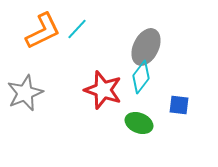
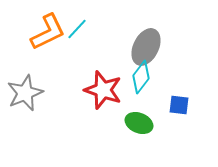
orange L-shape: moved 5 px right, 1 px down
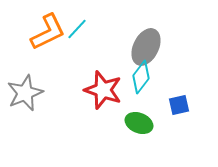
blue square: rotated 20 degrees counterclockwise
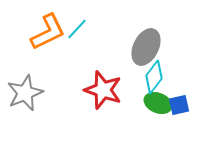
cyan diamond: moved 13 px right
green ellipse: moved 19 px right, 20 px up
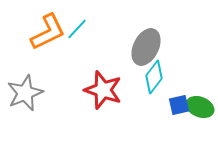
green ellipse: moved 42 px right, 4 px down
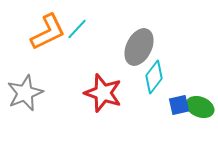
gray ellipse: moved 7 px left
red star: moved 3 px down
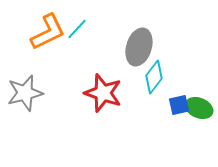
gray ellipse: rotated 9 degrees counterclockwise
gray star: rotated 9 degrees clockwise
green ellipse: moved 1 px left, 1 px down
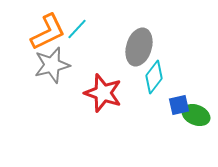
gray star: moved 27 px right, 28 px up
green ellipse: moved 3 px left, 7 px down
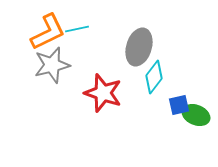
cyan line: rotated 35 degrees clockwise
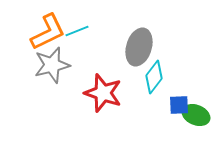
cyan line: moved 2 px down; rotated 10 degrees counterclockwise
blue square: rotated 10 degrees clockwise
